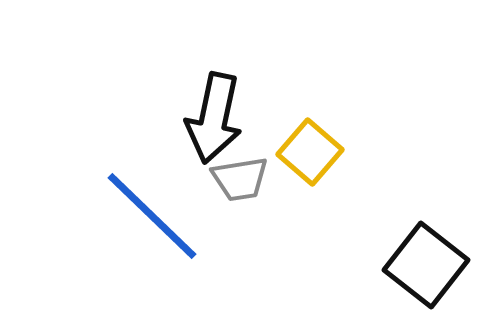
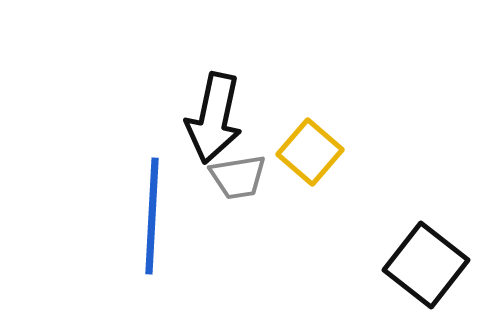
gray trapezoid: moved 2 px left, 2 px up
blue line: rotated 49 degrees clockwise
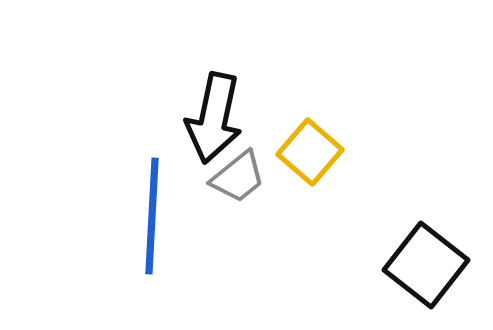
gray trapezoid: rotated 30 degrees counterclockwise
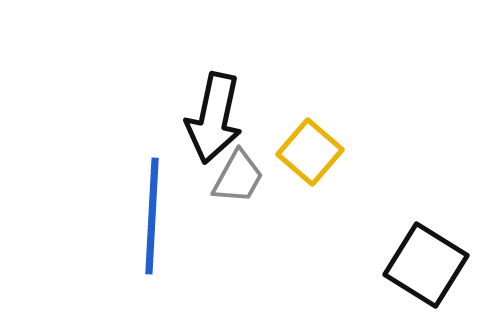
gray trapezoid: rotated 22 degrees counterclockwise
black square: rotated 6 degrees counterclockwise
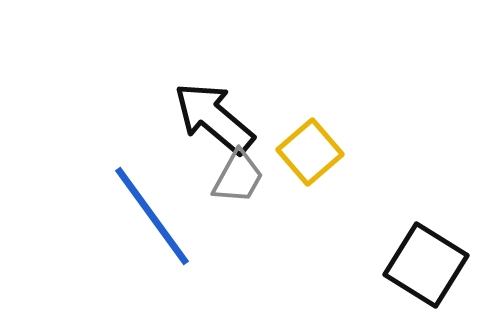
black arrow: rotated 118 degrees clockwise
yellow square: rotated 8 degrees clockwise
blue line: rotated 39 degrees counterclockwise
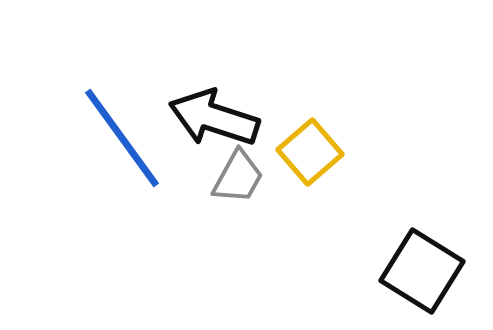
black arrow: rotated 22 degrees counterclockwise
blue line: moved 30 px left, 78 px up
black square: moved 4 px left, 6 px down
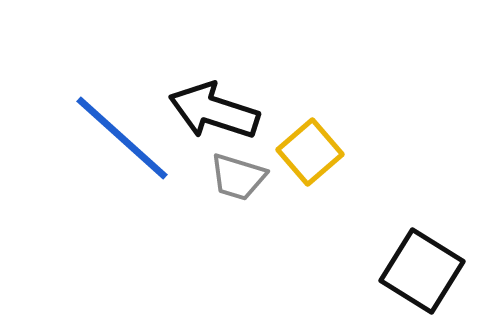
black arrow: moved 7 px up
blue line: rotated 12 degrees counterclockwise
gray trapezoid: rotated 78 degrees clockwise
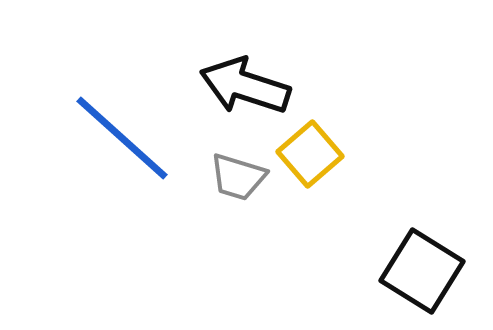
black arrow: moved 31 px right, 25 px up
yellow square: moved 2 px down
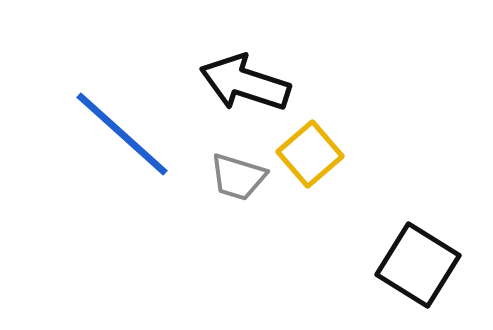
black arrow: moved 3 px up
blue line: moved 4 px up
black square: moved 4 px left, 6 px up
